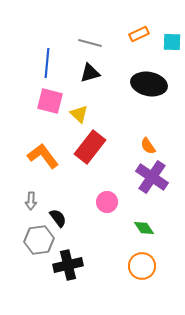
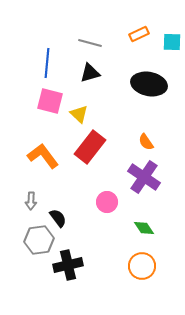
orange semicircle: moved 2 px left, 4 px up
purple cross: moved 8 px left
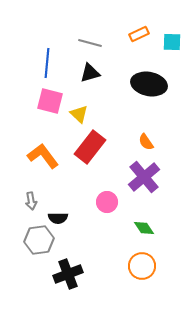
purple cross: rotated 16 degrees clockwise
gray arrow: rotated 12 degrees counterclockwise
black semicircle: rotated 126 degrees clockwise
black cross: moved 9 px down; rotated 8 degrees counterclockwise
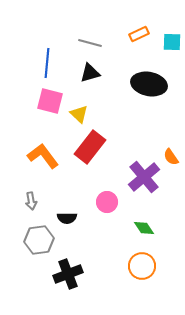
orange semicircle: moved 25 px right, 15 px down
black semicircle: moved 9 px right
